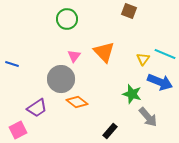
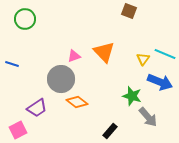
green circle: moved 42 px left
pink triangle: rotated 32 degrees clockwise
green star: moved 2 px down
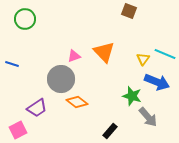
blue arrow: moved 3 px left
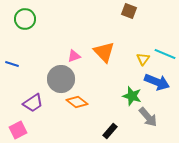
purple trapezoid: moved 4 px left, 5 px up
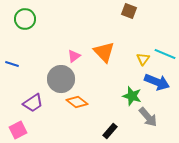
pink triangle: rotated 16 degrees counterclockwise
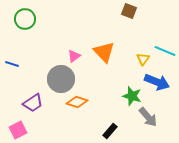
cyan line: moved 3 px up
orange diamond: rotated 20 degrees counterclockwise
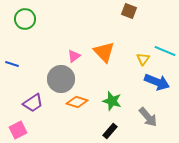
green star: moved 20 px left, 5 px down
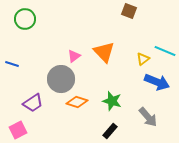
yellow triangle: rotated 16 degrees clockwise
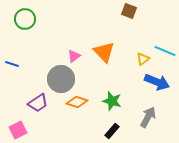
purple trapezoid: moved 5 px right
gray arrow: rotated 110 degrees counterclockwise
black rectangle: moved 2 px right
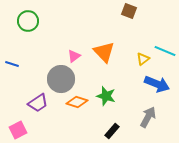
green circle: moved 3 px right, 2 px down
blue arrow: moved 2 px down
green star: moved 6 px left, 5 px up
